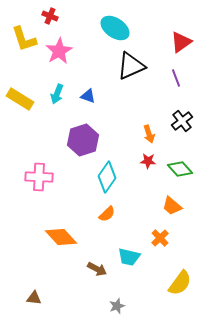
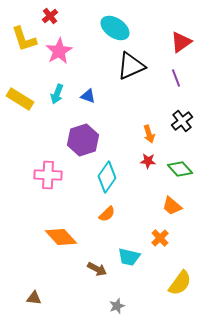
red cross: rotated 28 degrees clockwise
pink cross: moved 9 px right, 2 px up
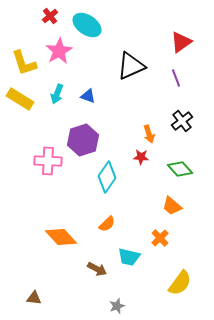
cyan ellipse: moved 28 px left, 3 px up
yellow L-shape: moved 24 px down
red star: moved 7 px left, 4 px up
pink cross: moved 14 px up
orange semicircle: moved 10 px down
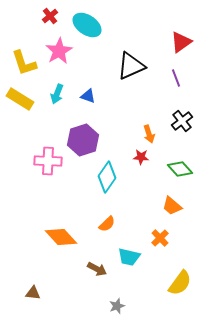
brown triangle: moved 1 px left, 5 px up
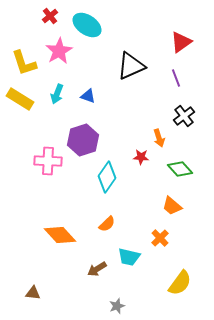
black cross: moved 2 px right, 5 px up
orange arrow: moved 10 px right, 4 px down
orange diamond: moved 1 px left, 2 px up
brown arrow: rotated 120 degrees clockwise
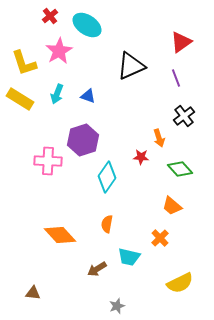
orange semicircle: rotated 144 degrees clockwise
yellow semicircle: rotated 28 degrees clockwise
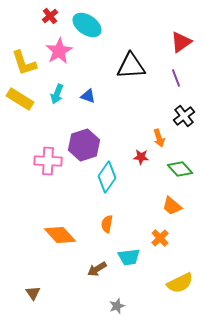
black triangle: rotated 20 degrees clockwise
purple hexagon: moved 1 px right, 5 px down
cyan trapezoid: rotated 20 degrees counterclockwise
brown triangle: rotated 49 degrees clockwise
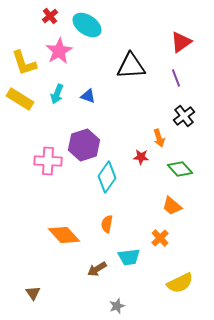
orange diamond: moved 4 px right
